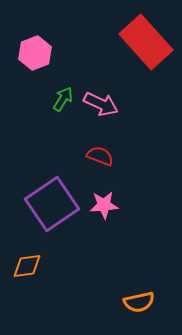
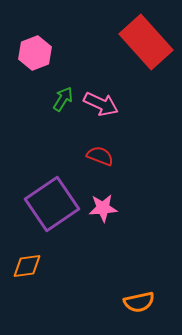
pink star: moved 1 px left, 3 px down
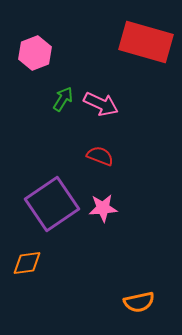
red rectangle: rotated 32 degrees counterclockwise
orange diamond: moved 3 px up
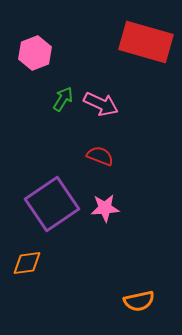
pink star: moved 2 px right
orange semicircle: moved 1 px up
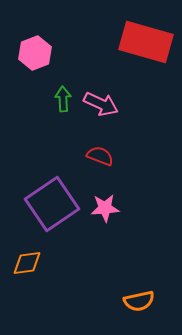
green arrow: rotated 35 degrees counterclockwise
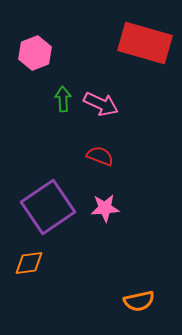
red rectangle: moved 1 px left, 1 px down
purple square: moved 4 px left, 3 px down
orange diamond: moved 2 px right
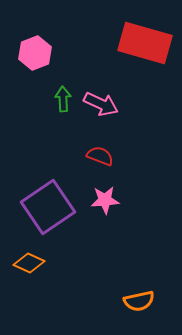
pink star: moved 8 px up
orange diamond: rotated 32 degrees clockwise
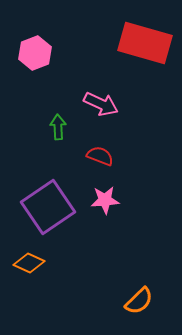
green arrow: moved 5 px left, 28 px down
orange semicircle: rotated 32 degrees counterclockwise
